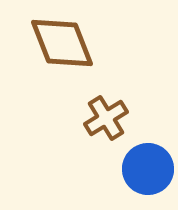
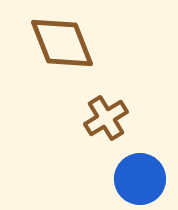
blue circle: moved 8 px left, 10 px down
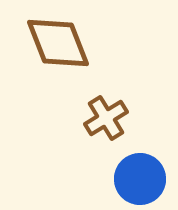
brown diamond: moved 4 px left
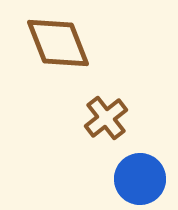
brown cross: rotated 6 degrees counterclockwise
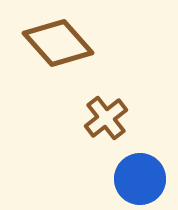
brown diamond: rotated 20 degrees counterclockwise
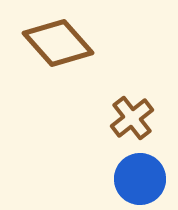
brown cross: moved 26 px right
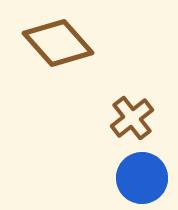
blue circle: moved 2 px right, 1 px up
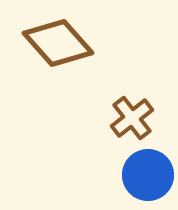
blue circle: moved 6 px right, 3 px up
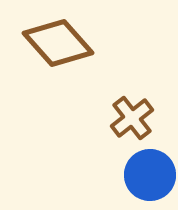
blue circle: moved 2 px right
